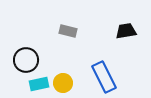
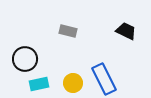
black trapezoid: rotated 35 degrees clockwise
black circle: moved 1 px left, 1 px up
blue rectangle: moved 2 px down
yellow circle: moved 10 px right
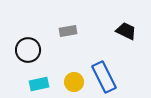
gray rectangle: rotated 24 degrees counterclockwise
black circle: moved 3 px right, 9 px up
blue rectangle: moved 2 px up
yellow circle: moved 1 px right, 1 px up
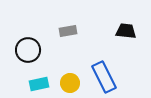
black trapezoid: rotated 20 degrees counterclockwise
yellow circle: moved 4 px left, 1 px down
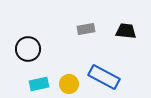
gray rectangle: moved 18 px right, 2 px up
black circle: moved 1 px up
blue rectangle: rotated 36 degrees counterclockwise
yellow circle: moved 1 px left, 1 px down
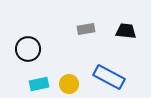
blue rectangle: moved 5 px right
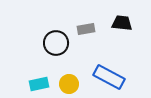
black trapezoid: moved 4 px left, 8 px up
black circle: moved 28 px right, 6 px up
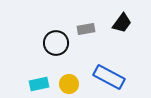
black trapezoid: rotated 120 degrees clockwise
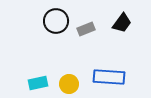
gray rectangle: rotated 12 degrees counterclockwise
black circle: moved 22 px up
blue rectangle: rotated 24 degrees counterclockwise
cyan rectangle: moved 1 px left, 1 px up
